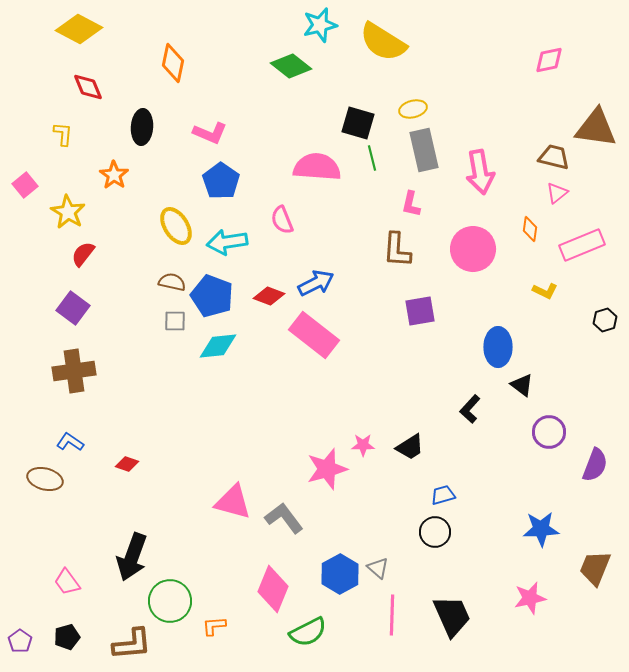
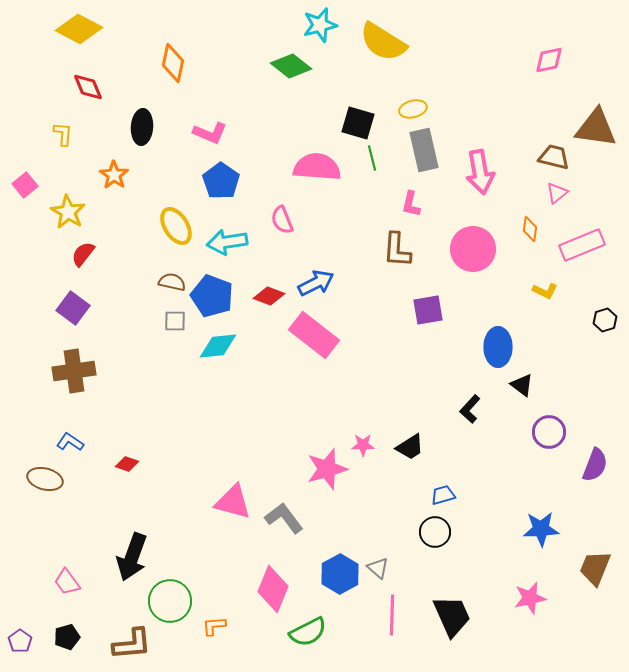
purple square at (420, 311): moved 8 px right, 1 px up
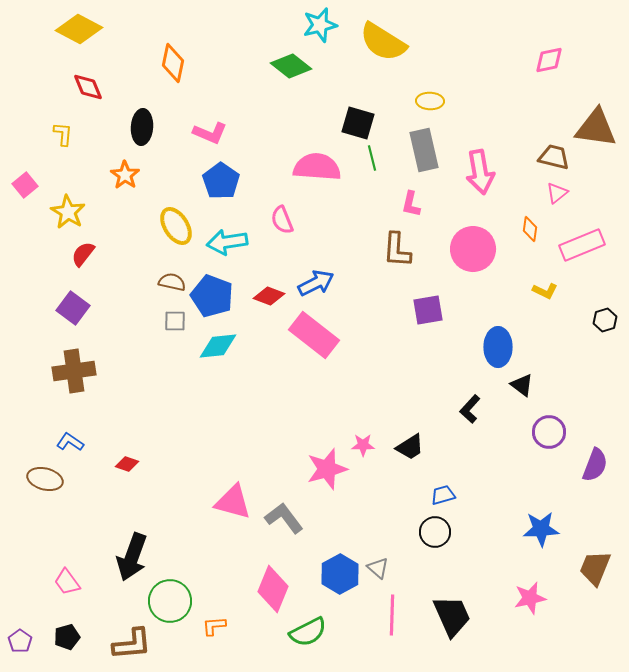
yellow ellipse at (413, 109): moved 17 px right, 8 px up; rotated 16 degrees clockwise
orange star at (114, 175): moved 11 px right
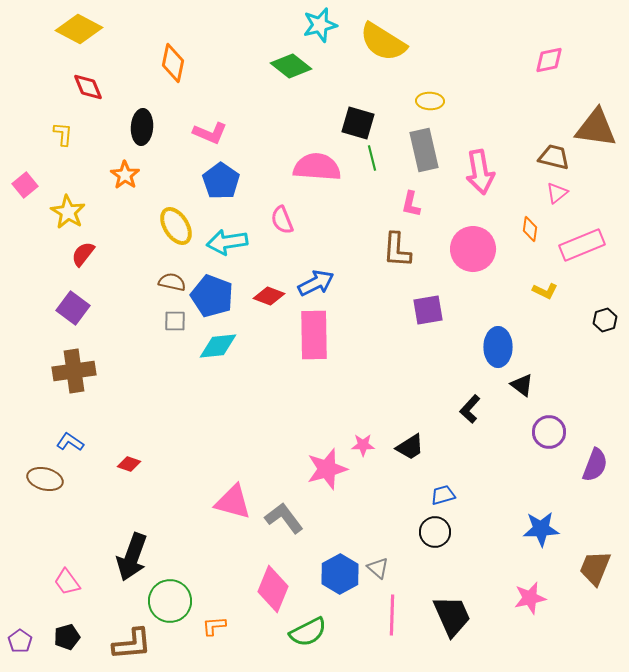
pink rectangle at (314, 335): rotated 51 degrees clockwise
red diamond at (127, 464): moved 2 px right
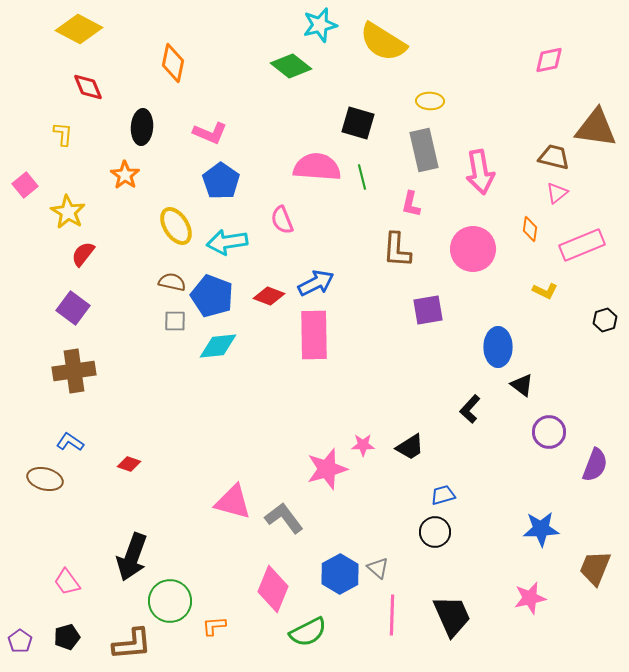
green line at (372, 158): moved 10 px left, 19 px down
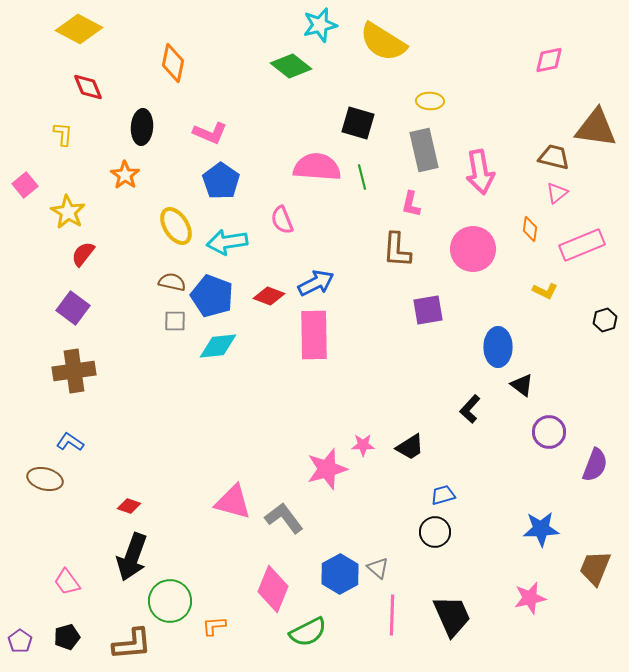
red diamond at (129, 464): moved 42 px down
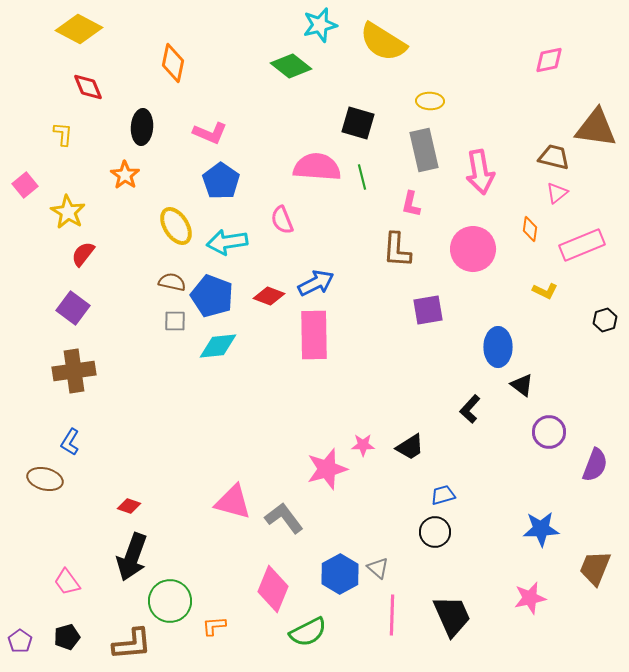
blue L-shape at (70, 442): rotated 92 degrees counterclockwise
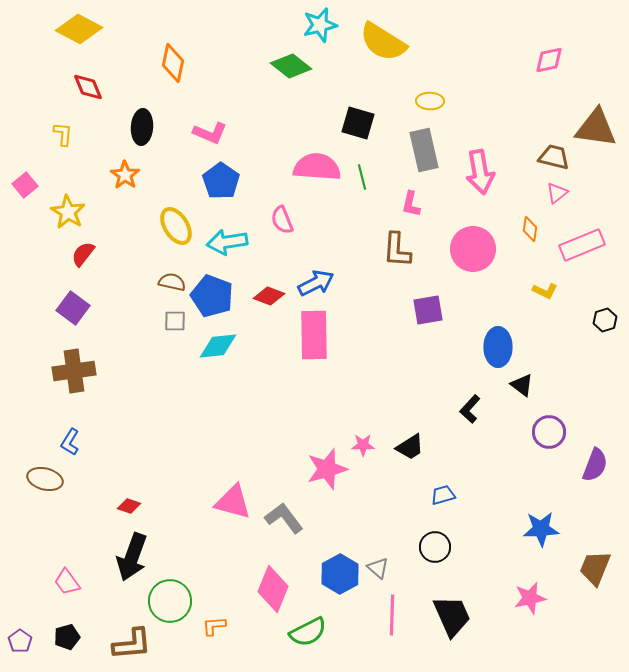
black circle at (435, 532): moved 15 px down
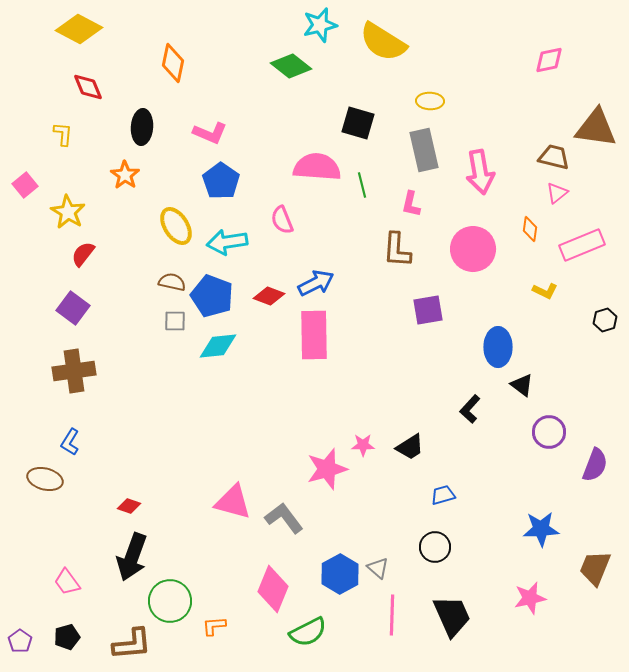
green line at (362, 177): moved 8 px down
